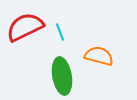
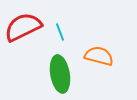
red semicircle: moved 2 px left
green ellipse: moved 2 px left, 2 px up
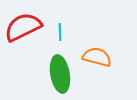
cyan line: rotated 18 degrees clockwise
orange semicircle: moved 2 px left, 1 px down
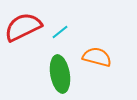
cyan line: rotated 54 degrees clockwise
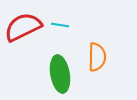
cyan line: moved 7 px up; rotated 48 degrees clockwise
orange semicircle: rotated 76 degrees clockwise
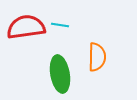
red semicircle: moved 3 px right; rotated 18 degrees clockwise
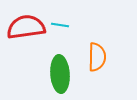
green ellipse: rotated 6 degrees clockwise
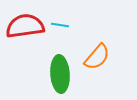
red semicircle: moved 1 px left, 1 px up
orange semicircle: rotated 40 degrees clockwise
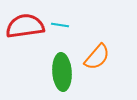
green ellipse: moved 2 px right, 2 px up
